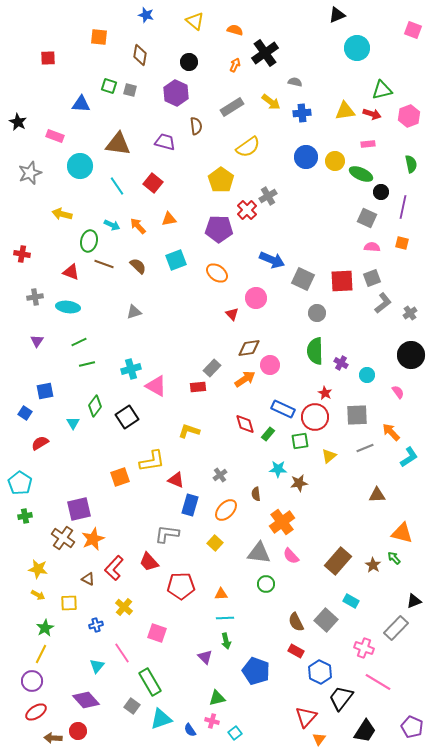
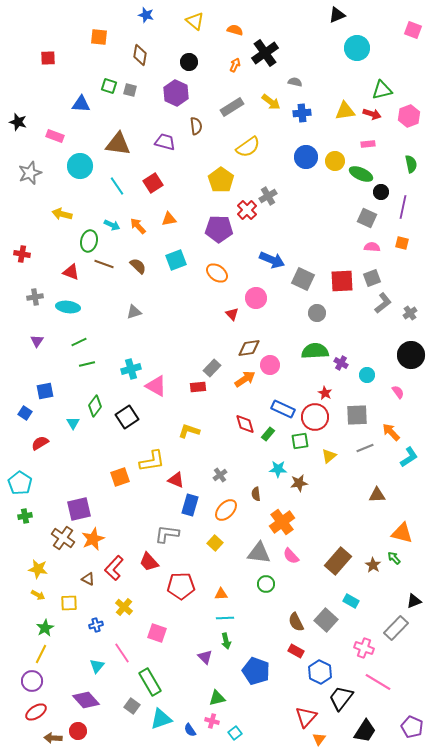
black star at (18, 122): rotated 12 degrees counterclockwise
red square at (153, 183): rotated 18 degrees clockwise
green semicircle at (315, 351): rotated 88 degrees clockwise
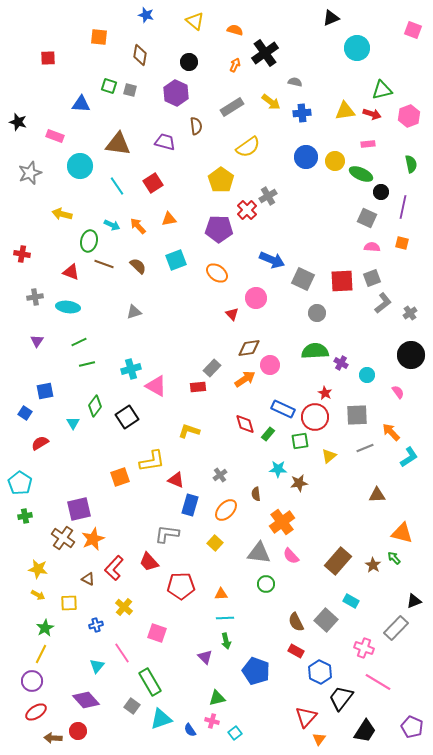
black triangle at (337, 15): moved 6 px left, 3 px down
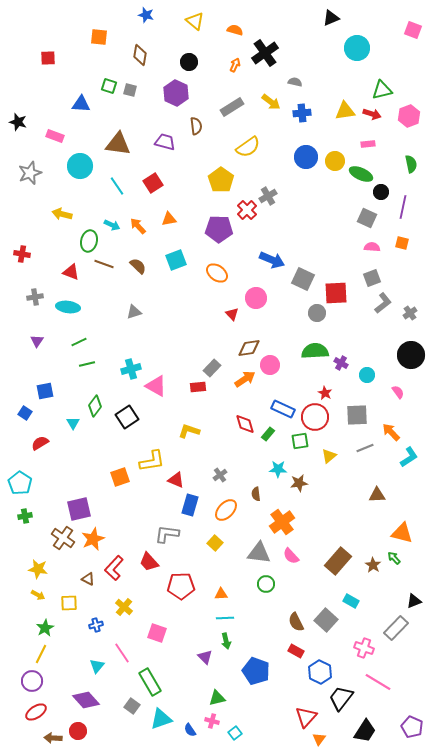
red square at (342, 281): moved 6 px left, 12 px down
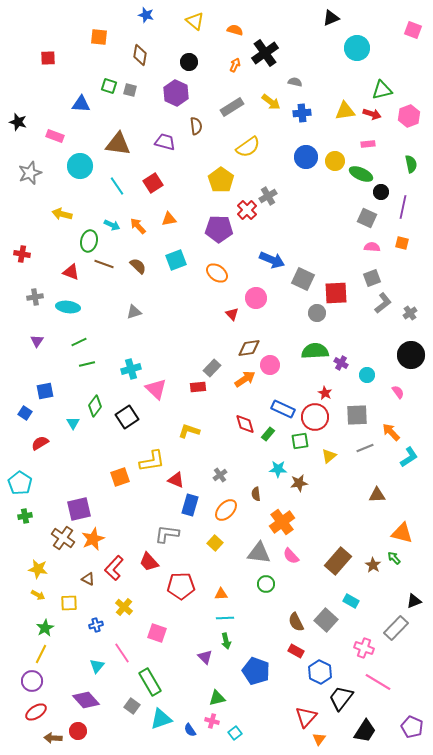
pink triangle at (156, 386): moved 3 px down; rotated 15 degrees clockwise
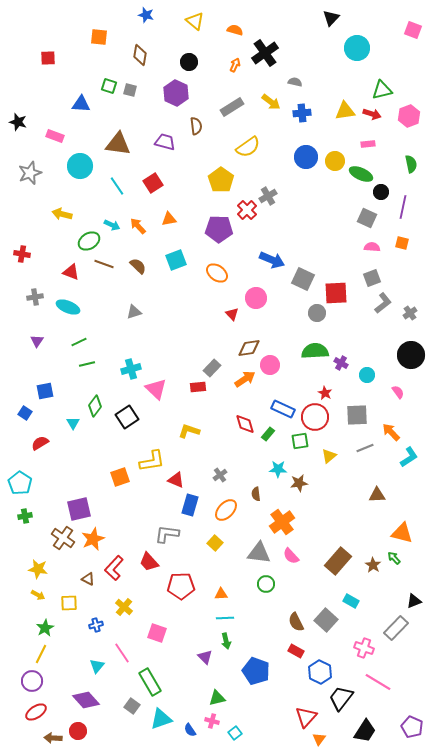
black triangle at (331, 18): rotated 24 degrees counterclockwise
green ellipse at (89, 241): rotated 45 degrees clockwise
cyan ellipse at (68, 307): rotated 15 degrees clockwise
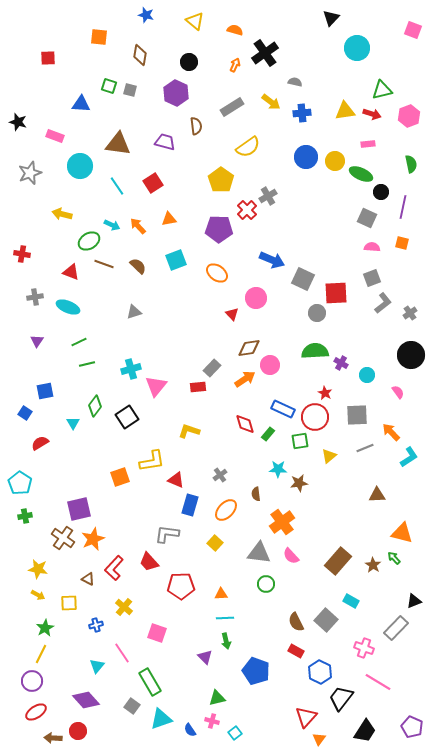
pink triangle at (156, 389): moved 3 px up; rotated 25 degrees clockwise
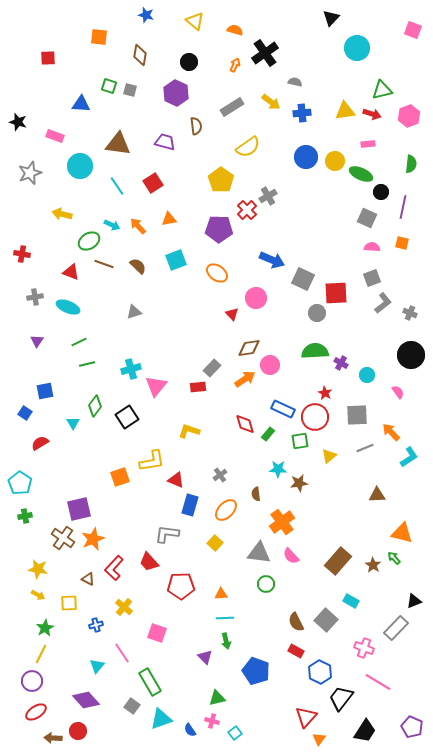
green semicircle at (411, 164): rotated 18 degrees clockwise
gray cross at (410, 313): rotated 32 degrees counterclockwise
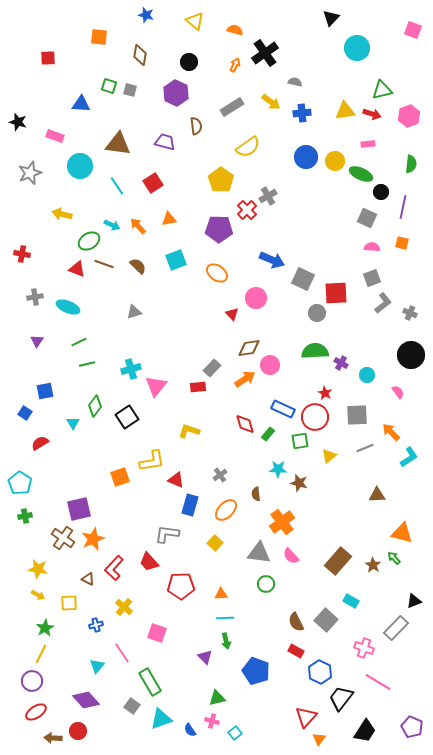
red triangle at (71, 272): moved 6 px right, 3 px up
brown star at (299, 483): rotated 24 degrees clockwise
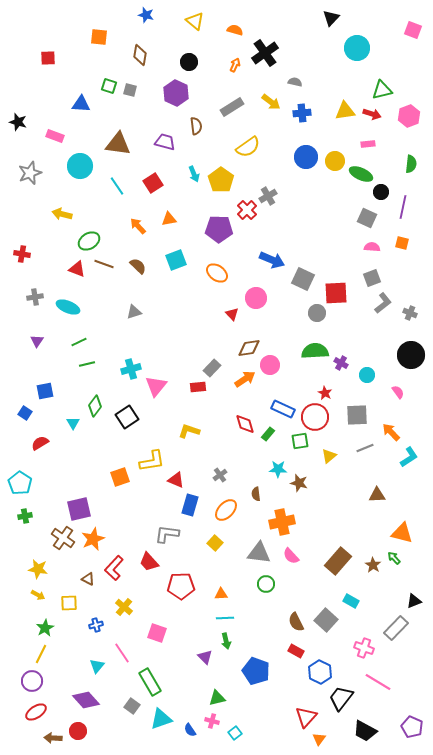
cyan arrow at (112, 225): moved 82 px right, 51 px up; rotated 42 degrees clockwise
orange cross at (282, 522): rotated 25 degrees clockwise
black trapezoid at (365, 731): rotated 85 degrees clockwise
